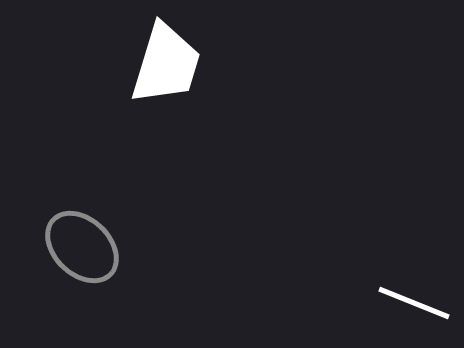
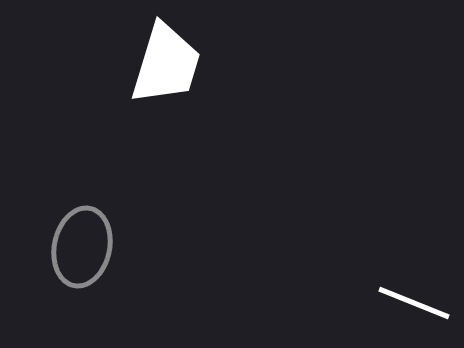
gray ellipse: rotated 58 degrees clockwise
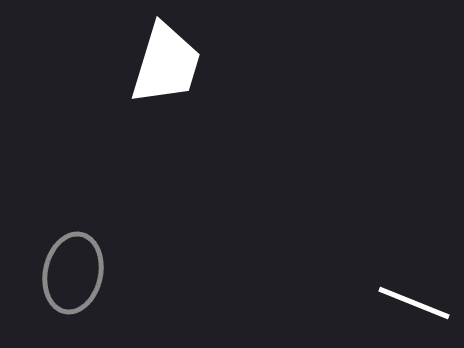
gray ellipse: moved 9 px left, 26 px down
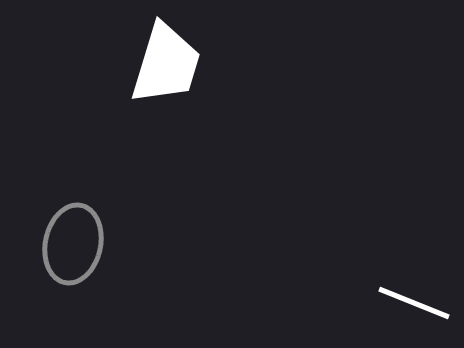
gray ellipse: moved 29 px up
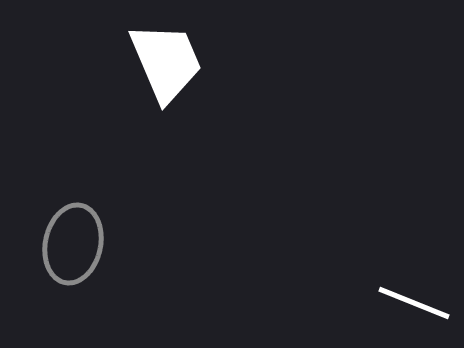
white trapezoid: moved 2 px up; rotated 40 degrees counterclockwise
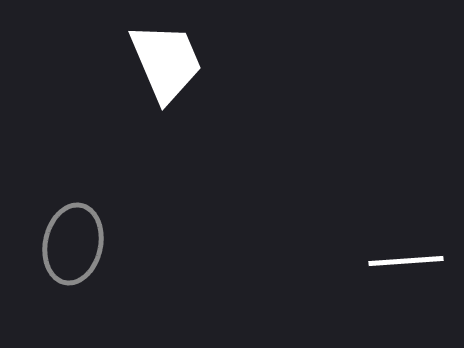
white line: moved 8 px left, 42 px up; rotated 26 degrees counterclockwise
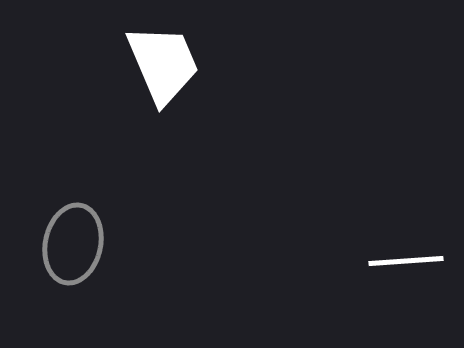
white trapezoid: moved 3 px left, 2 px down
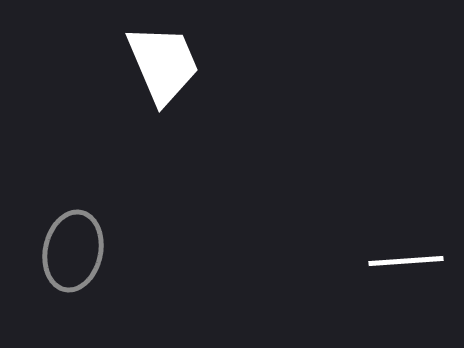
gray ellipse: moved 7 px down
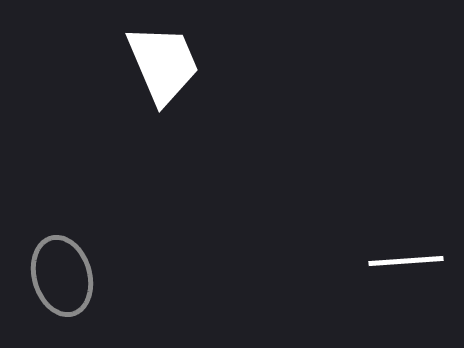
gray ellipse: moved 11 px left, 25 px down; rotated 28 degrees counterclockwise
